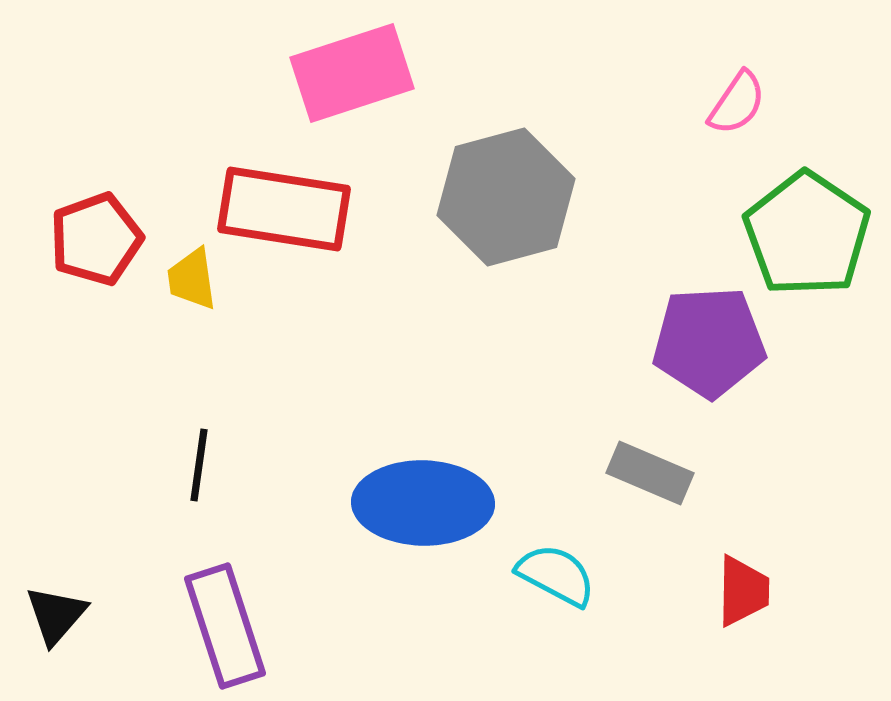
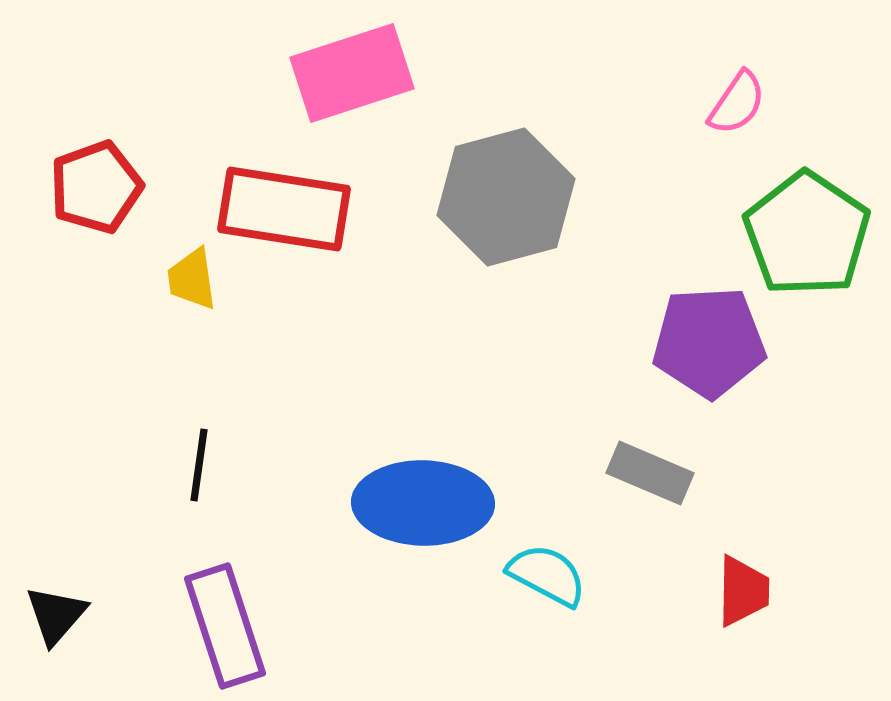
red pentagon: moved 52 px up
cyan semicircle: moved 9 px left
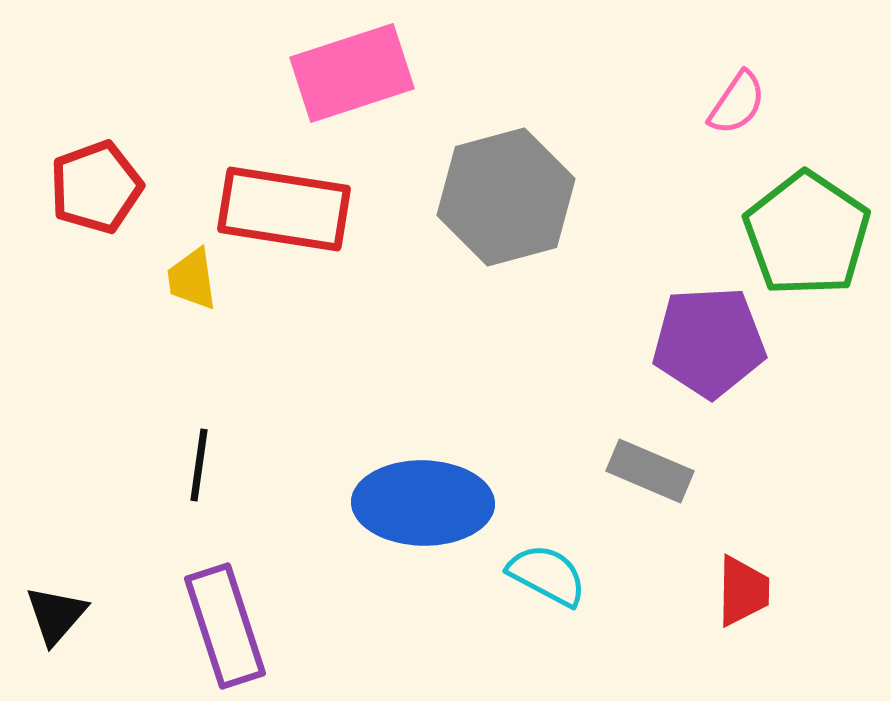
gray rectangle: moved 2 px up
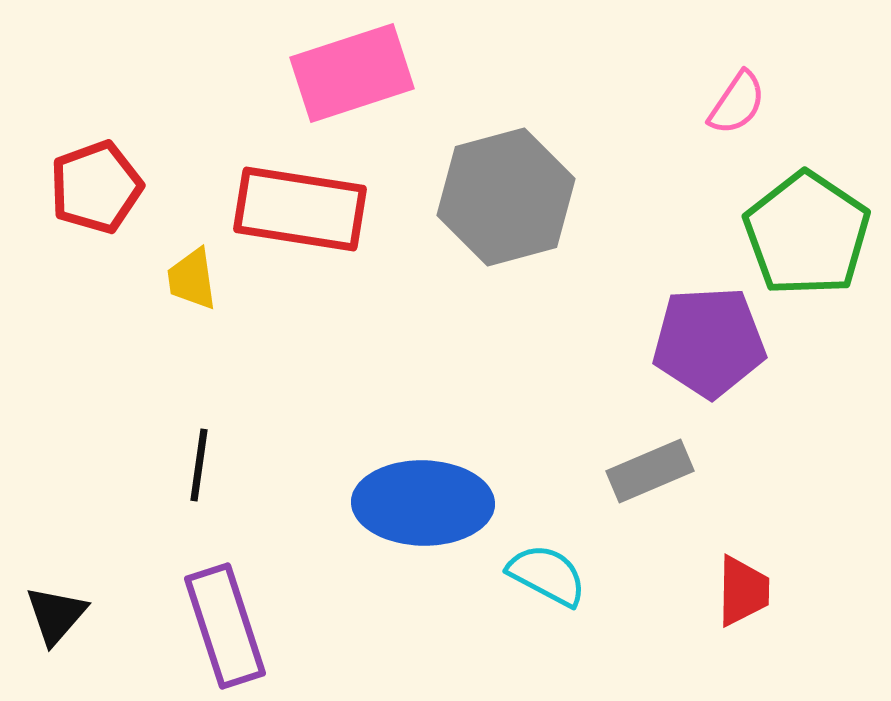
red rectangle: moved 16 px right
gray rectangle: rotated 46 degrees counterclockwise
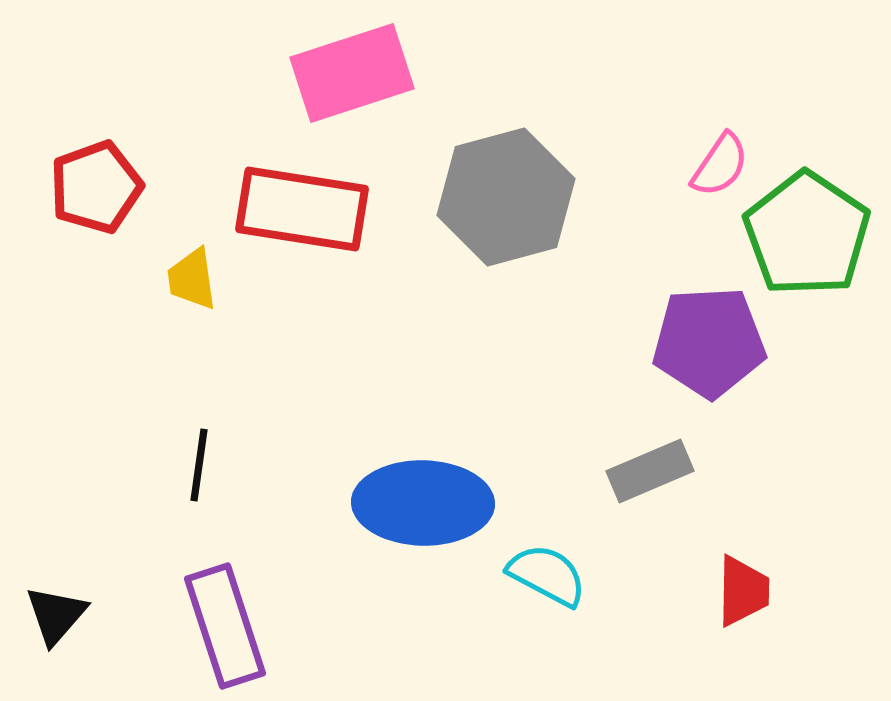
pink semicircle: moved 17 px left, 62 px down
red rectangle: moved 2 px right
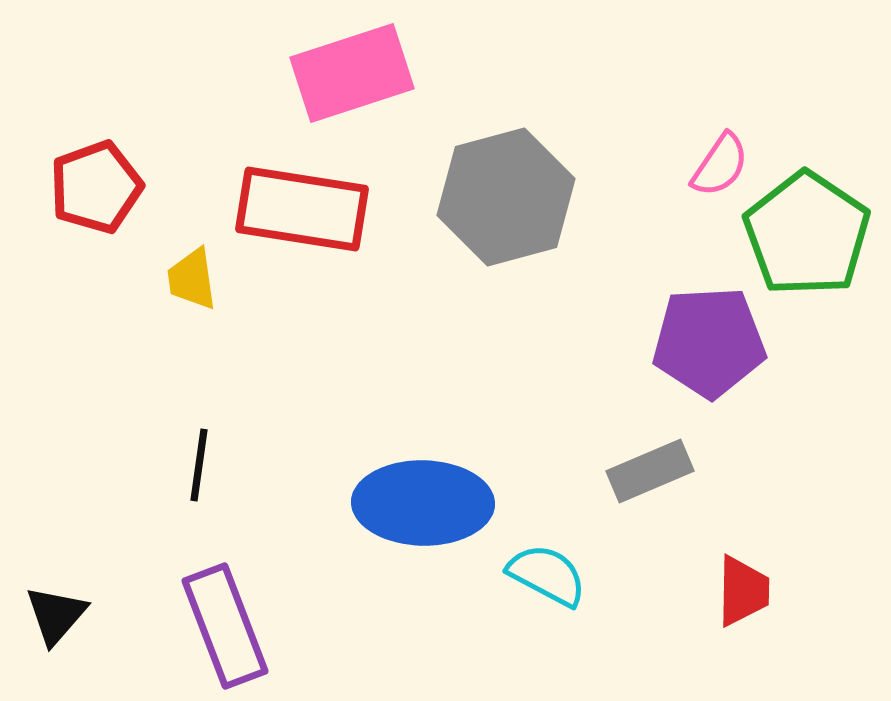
purple rectangle: rotated 3 degrees counterclockwise
